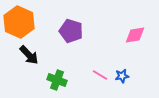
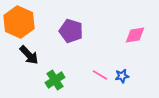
green cross: moved 2 px left; rotated 36 degrees clockwise
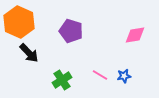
black arrow: moved 2 px up
blue star: moved 2 px right
green cross: moved 7 px right
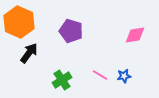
black arrow: rotated 100 degrees counterclockwise
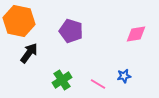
orange hexagon: moved 1 px up; rotated 12 degrees counterclockwise
pink diamond: moved 1 px right, 1 px up
pink line: moved 2 px left, 9 px down
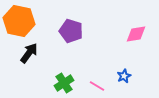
blue star: rotated 16 degrees counterclockwise
green cross: moved 2 px right, 3 px down
pink line: moved 1 px left, 2 px down
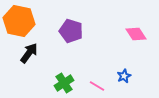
pink diamond: rotated 65 degrees clockwise
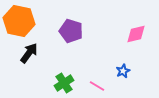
pink diamond: rotated 70 degrees counterclockwise
blue star: moved 1 px left, 5 px up
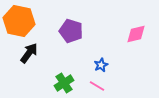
blue star: moved 22 px left, 6 px up
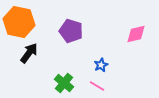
orange hexagon: moved 1 px down
green cross: rotated 18 degrees counterclockwise
